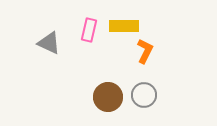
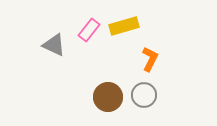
yellow rectangle: rotated 16 degrees counterclockwise
pink rectangle: rotated 25 degrees clockwise
gray triangle: moved 5 px right, 2 px down
orange L-shape: moved 5 px right, 8 px down
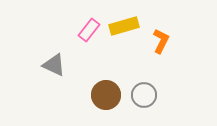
gray triangle: moved 20 px down
orange L-shape: moved 11 px right, 18 px up
brown circle: moved 2 px left, 2 px up
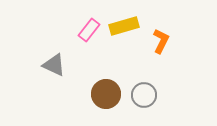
brown circle: moved 1 px up
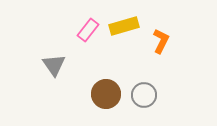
pink rectangle: moved 1 px left
gray triangle: rotated 30 degrees clockwise
